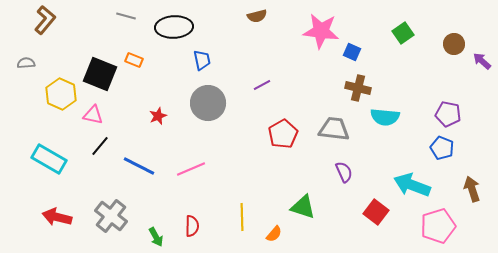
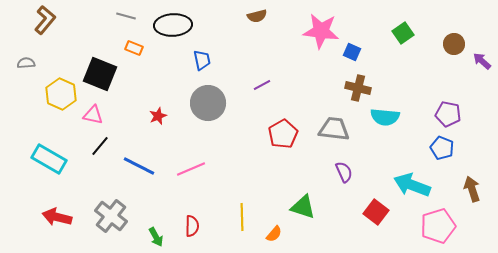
black ellipse: moved 1 px left, 2 px up
orange rectangle: moved 12 px up
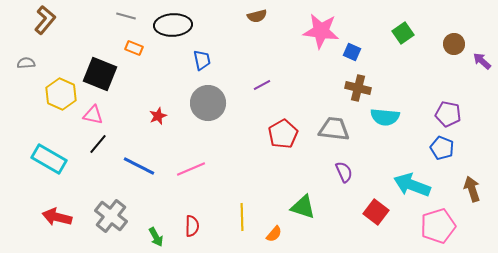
black line: moved 2 px left, 2 px up
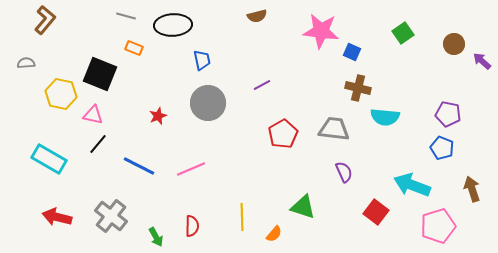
yellow hexagon: rotated 12 degrees counterclockwise
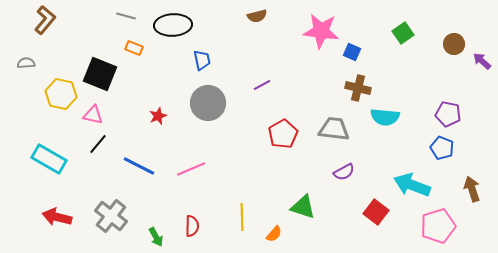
purple semicircle: rotated 85 degrees clockwise
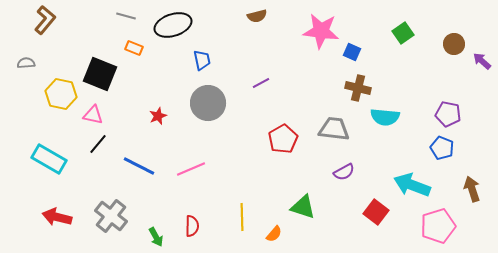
black ellipse: rotated 15 degrees counterclockwise
purple line: moved 1 px left, 2 px up
red pentagon: moved 5 px down
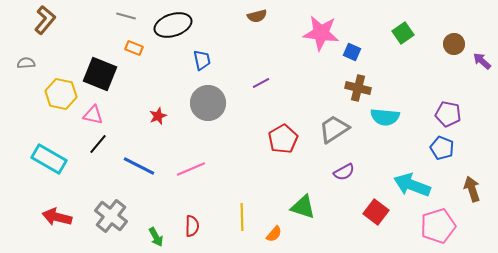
pink star: moved 2 px down
gray trapezoid: rotated 40 degrees counterclockwise
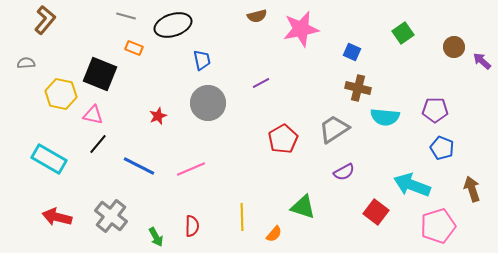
pink star: moved 20 px left, 4 px up; rotated 18 degrees counterclockwise
brown circle: moved 3 px down
purple pentagon: moved 13 px left, 4 px up; rotated 10 degrees counterclockwise
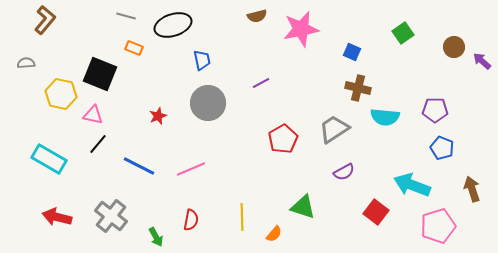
red semicircle: moved 1 px left, 6 px up; rotated 10 degrees clockwise
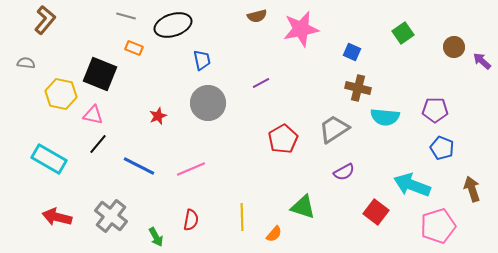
gray semicircle: rotated 12 degrees clockwise
